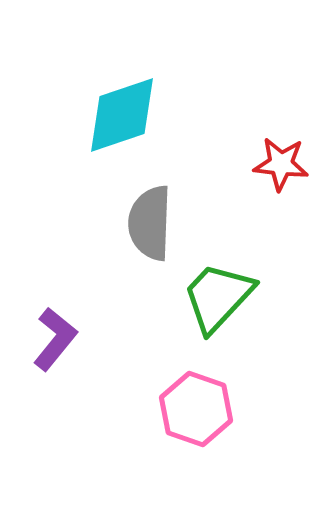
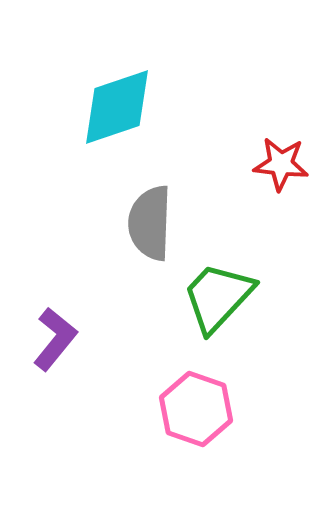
cyan diamond: moved 5 px left, 8 px up
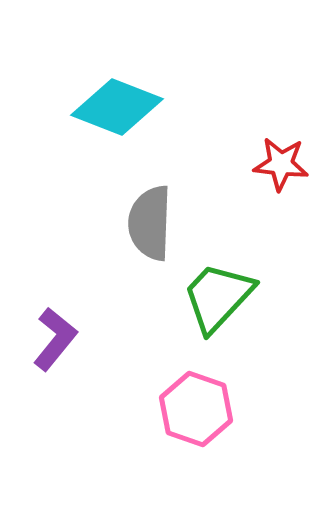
cyan diamond: rotated 40 degrees clockwise
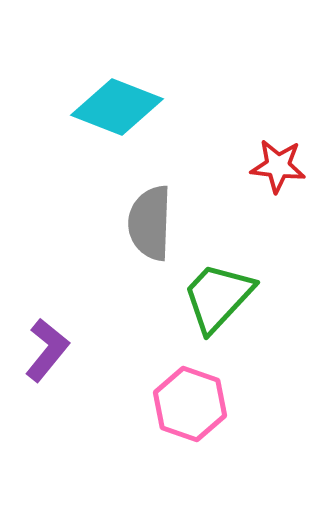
red star: moved 3 px left, 2 px down
purple L-shape: moved 8 px left, 11 px down
pink hexagon: moved 6 px left, 5 px up
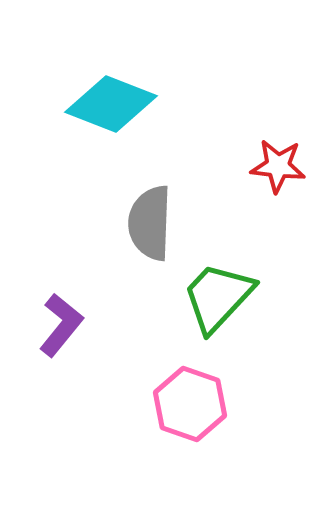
cyan diamond: moved 6 px left, 3 px up
purple L-shape: moved 14 px right, 25 px up
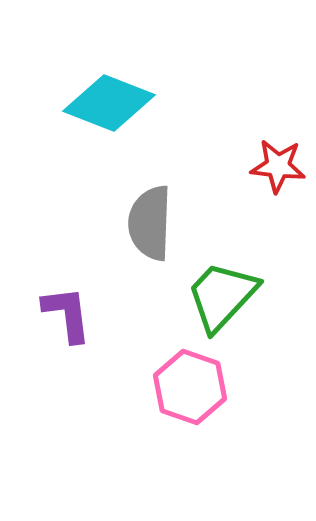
cyan diamond: moved 2 px left, 1 px up
green trapezoid: moved 4 px right, 1 px up
purple L-shape: moved 6 px right, 11 px up; rotated 46 degrees counterclockwise
pink hexagon: moved 17 px up
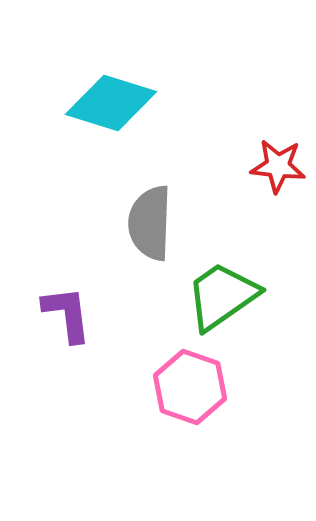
cyan diamond: moved 2 px right; rotated 4 degrees counterclockwise
green trapezoid: rotated 12 degrees clockwise
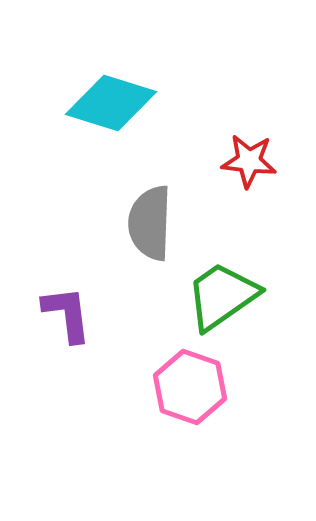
red star: moved 29 px left, 5 px up
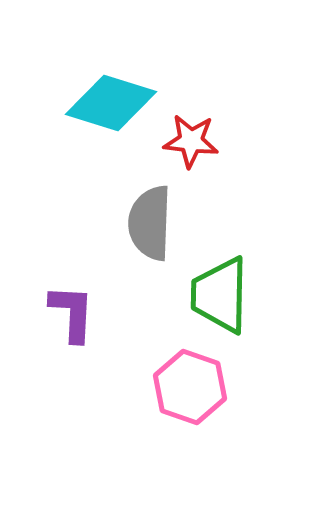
red star: moved 58 px left, 20 px up
green trapezoid: moved 2 px left, 1 px up; rotated 54 degrees counterclockwise
purple L-shape: moved 5 px right, 1 px up; rotated 10 degrees clockwise
